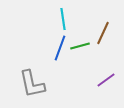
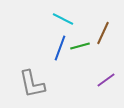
cyan line: rotated 55 degrees counterclockwise
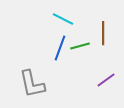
brown line: rotated 25 degrees counterclockwise
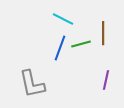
green line: moved 1 px right, 2 px up
purple line: rotated 42 degrees counterclockwise
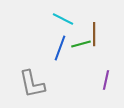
brown line: moved 9 px left, 1 px down
